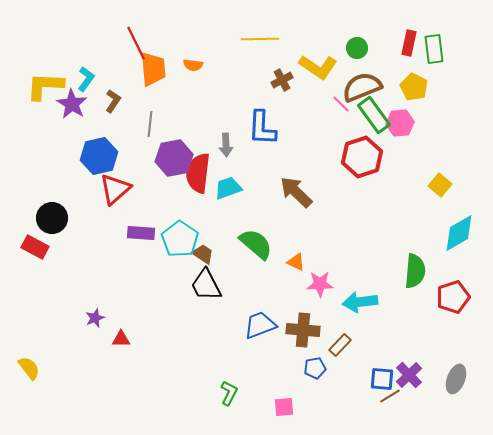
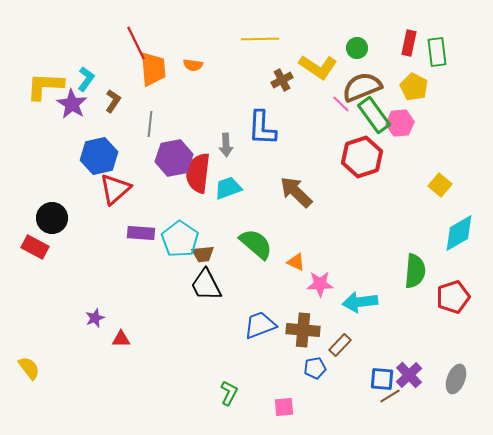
green rectangle at (434, 49): moved 3 px right, 3 px down
brown trapezoid at (203, 254): rotated 140 degrees clockwise
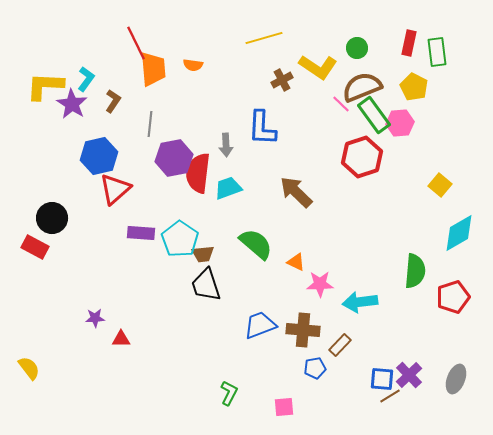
yellow line at (260, 39): moved 4 px right, 1 px up; rotated 15 degrees counterclockwise
black trapezoid at (206, 285): rotated 9 degrees clockwise
purple star at (95, 318): rotated 18 degrees clockwise
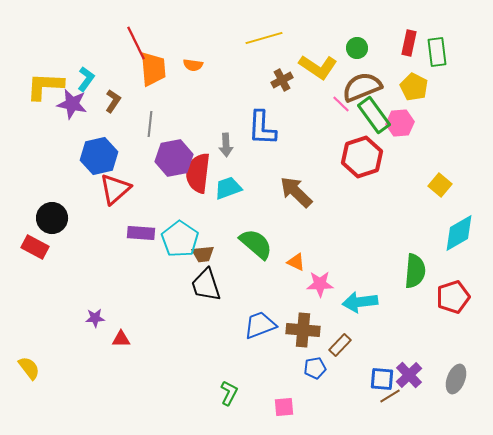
purple star at (72, 104): rotated 20 degrees counterclockwise
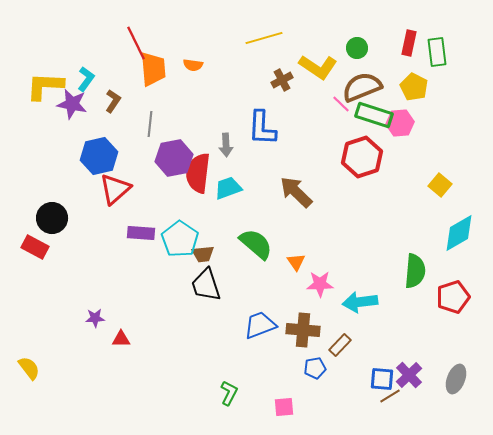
green rectangle at (374, 115): rotated 36 degrees counterclockwise
orange triangle at (296, 262): rotated 30 degrees clockwise
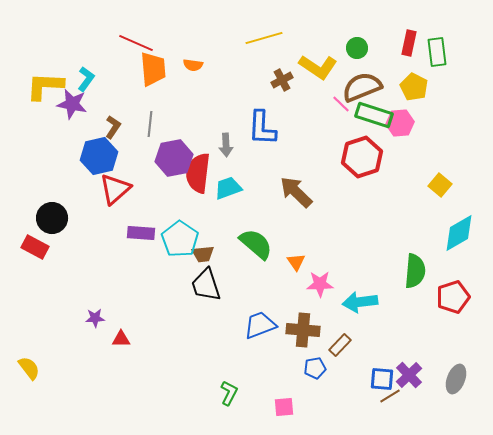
red line at (136, 43): rotated 40 degrees counterclockwise
brown L-shape at (113, 101): moved 26 px down
